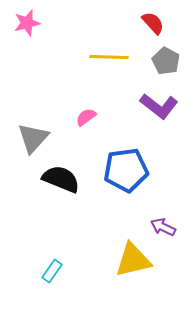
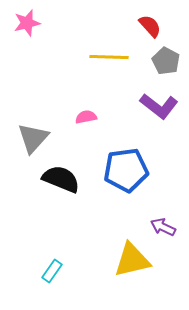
red semicircle: moved 3 px left, 3 px down
pink semicircle: rotated 25 degrees clockwise
yellow triangle: moved 1 px left
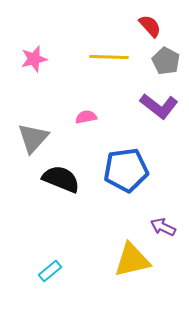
pink star: moved 7 px right, 36 px down
cyan rectangle: moved 2 px left; rotated 15 degrees clockwise
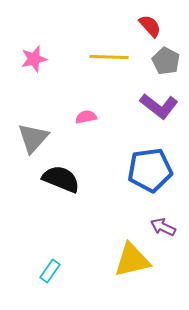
blue pentagon: moved 24 px right
cyan rectangle: rotated 15 degrees counterclockwise
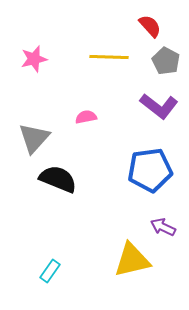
gray triangle: moved 1 px right
black semicircle: moved 3 px left
